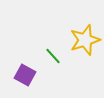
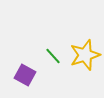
yellow star: moved 15 px down
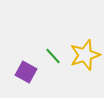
purple square: moved 1 px right, 3 px up
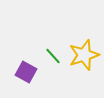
yellow star: moved 1 px left
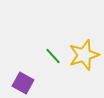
purple square: moved 3 px left, 11 px down
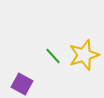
purple square: moved 1 px left, 1 px down
